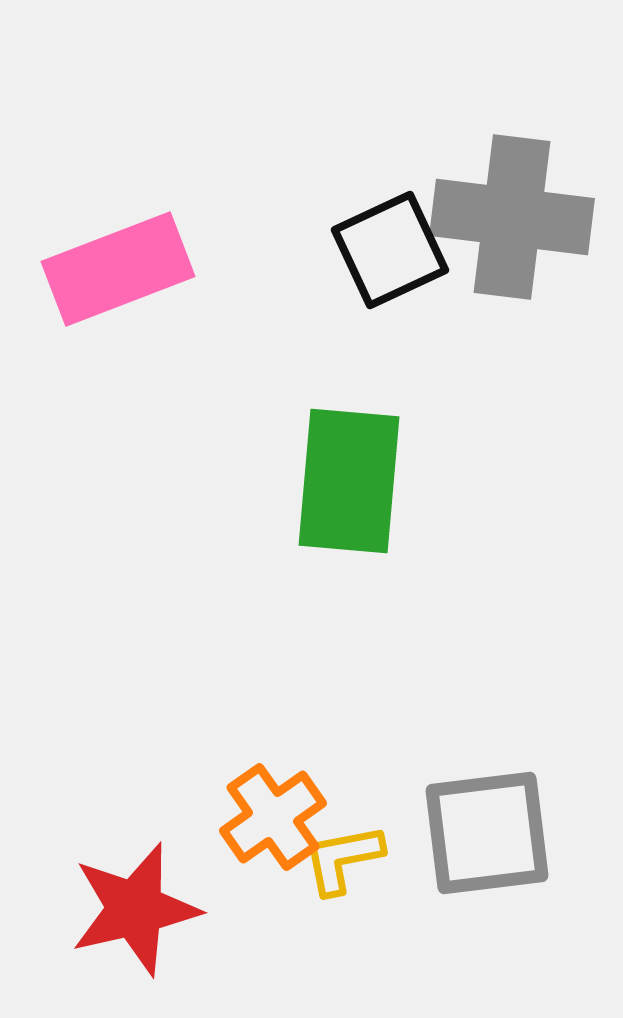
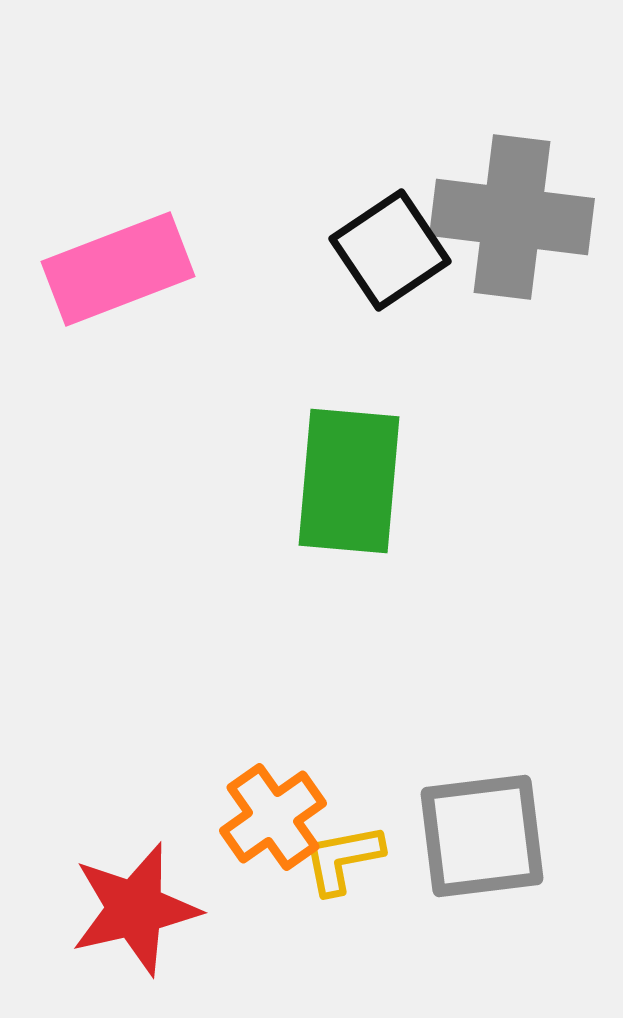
black square: rotated 9 degrees counterclockwise
gray square: moved 5 px left, 3 px down
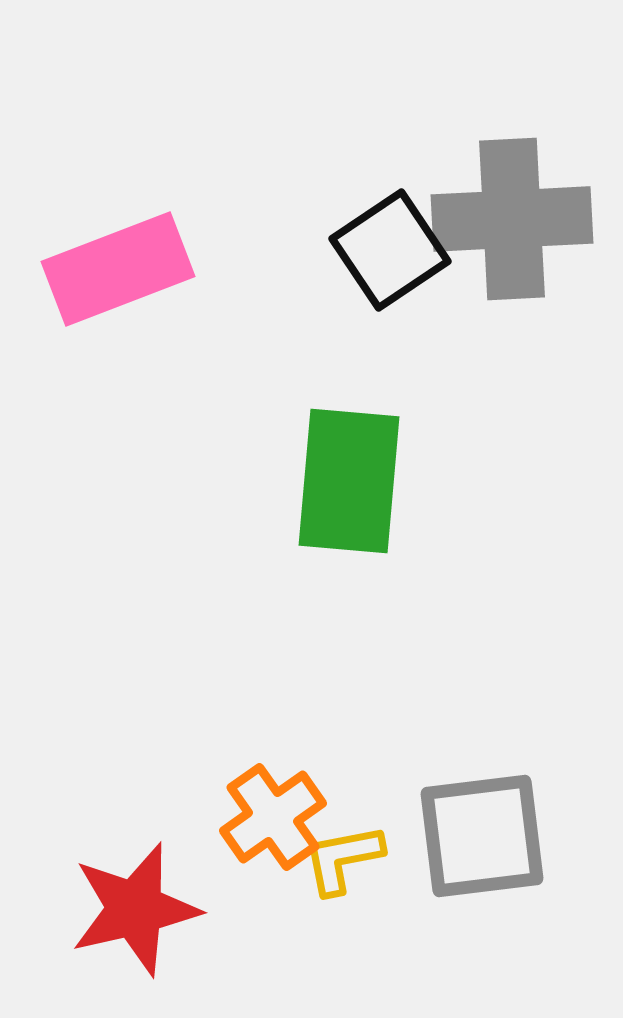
gray cross: moved 2 px down; rotated 10 degrees counterclockwise
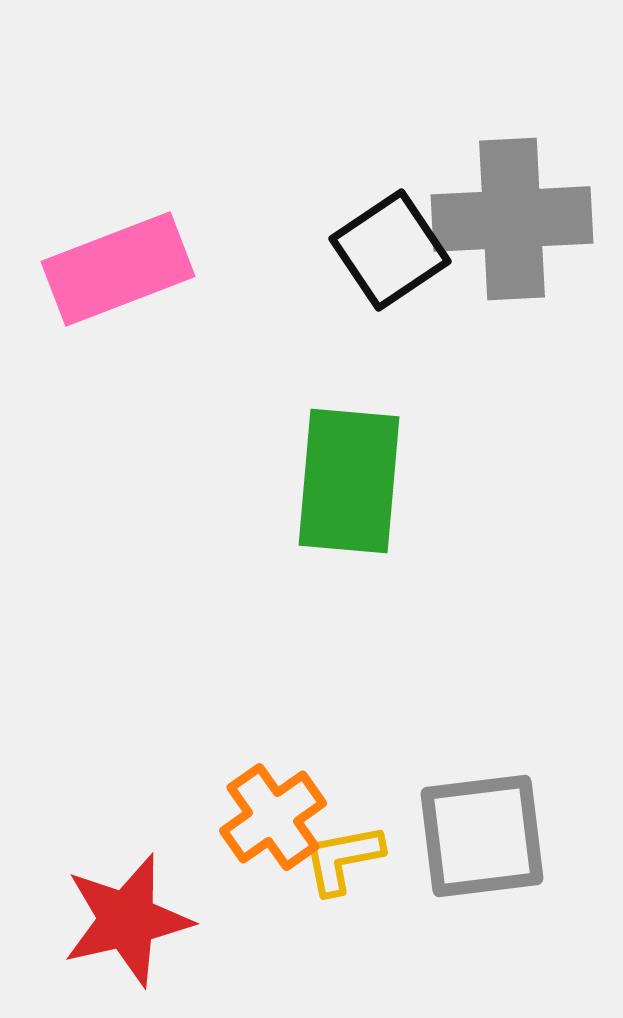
red star: moved 8 px left, 11 px down
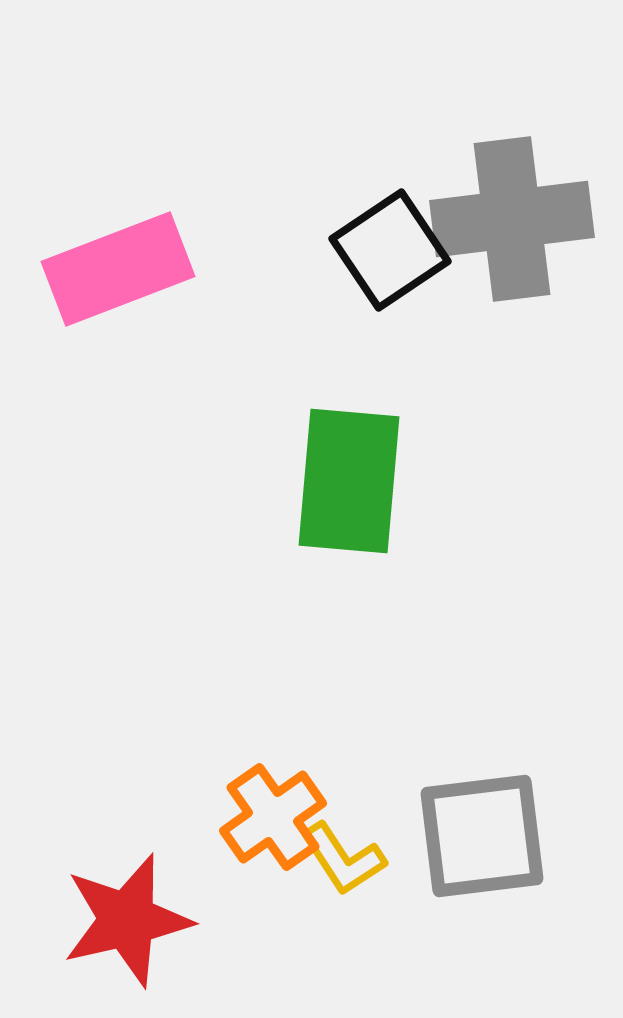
gray cross: rotated 4 degrees counterclockwise
yellow L-shape: rotated 112 degrees counterclockwise
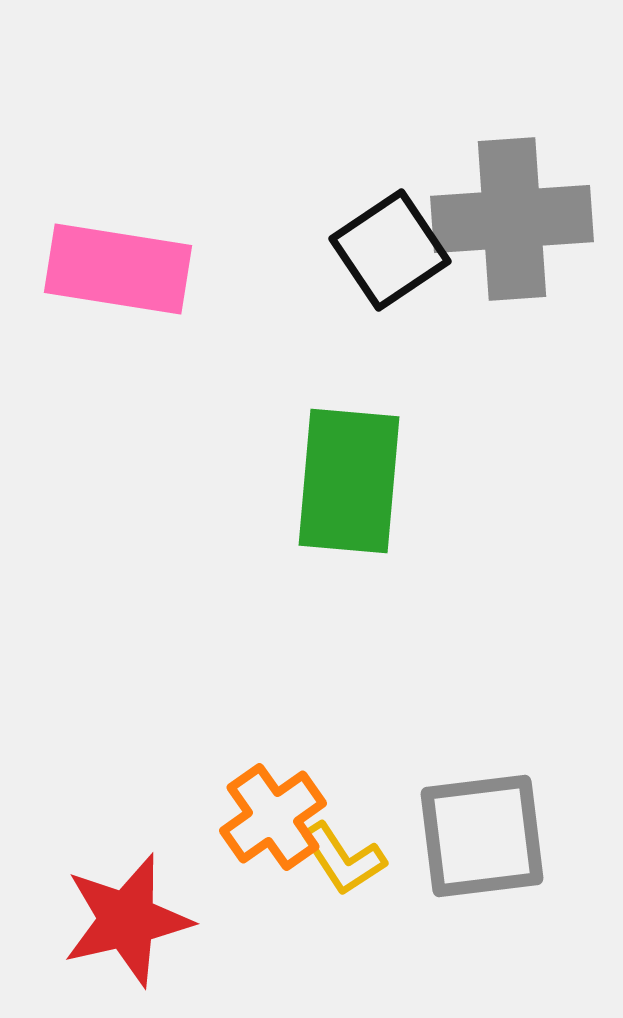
gray cross: rotated 3 degrees clockwise
pink rectangle: rotated 30 degrees clockwise
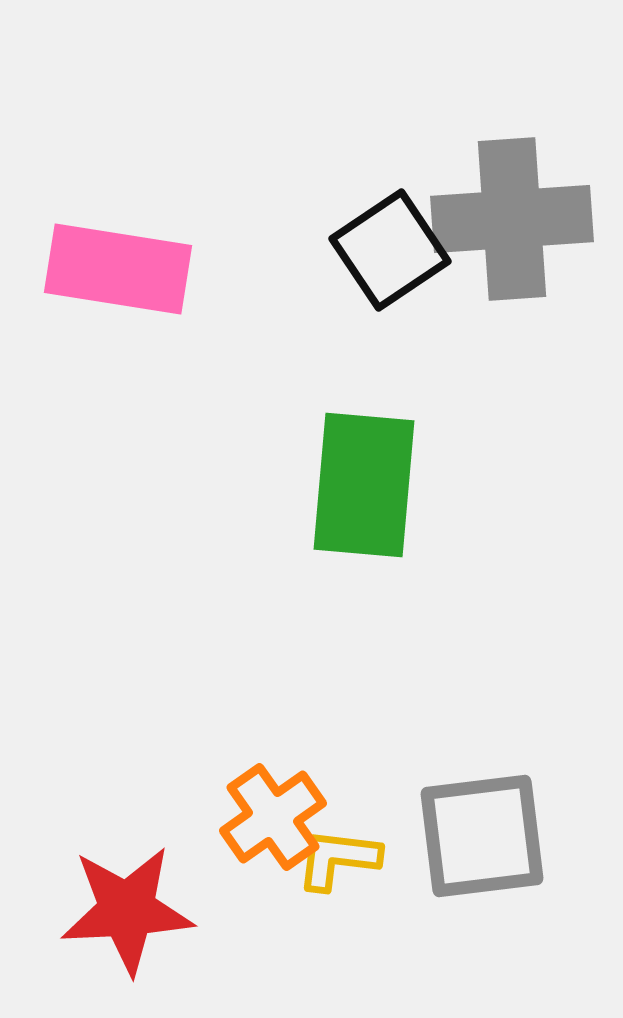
green rectangle: moved 15 px right, 4 px down
yellow L-shape: moved 5 px left; rotated 130 degrees clockwise
red star: moved 10 px up; rotated 10 degrees clockwise
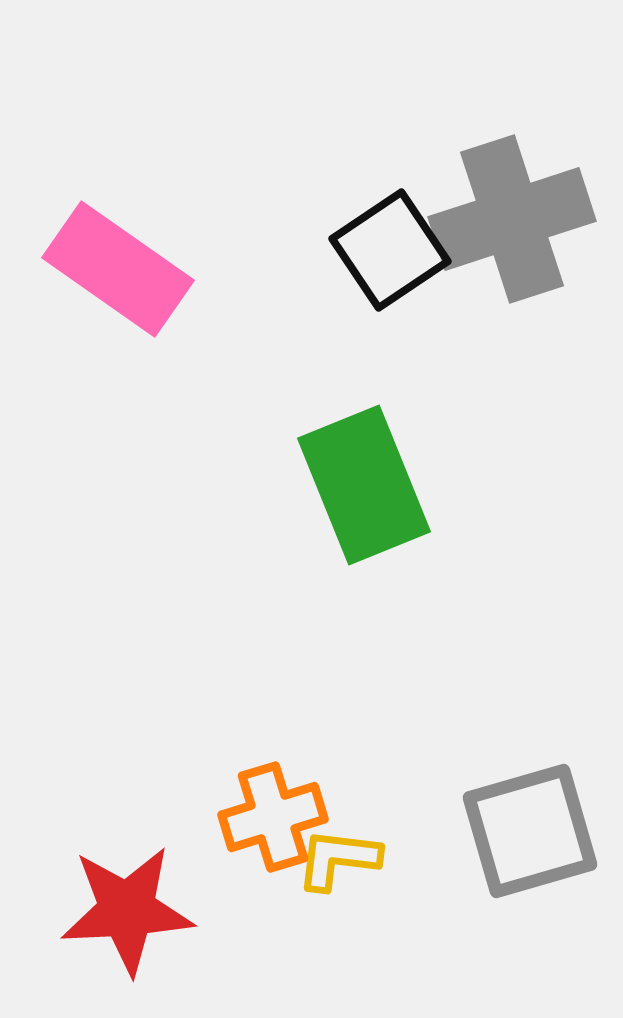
gray cross: rotated 14 degrees counterclockwise
pink rectangle: rotated 26 degrees clockwise
green rectangle: rotated 27 degrees counterclockwise
orange cross: rotated 18 degrees clockwise
gray square: moved 48 px right, 5 px up; rotated 9 degrees counterclockwise
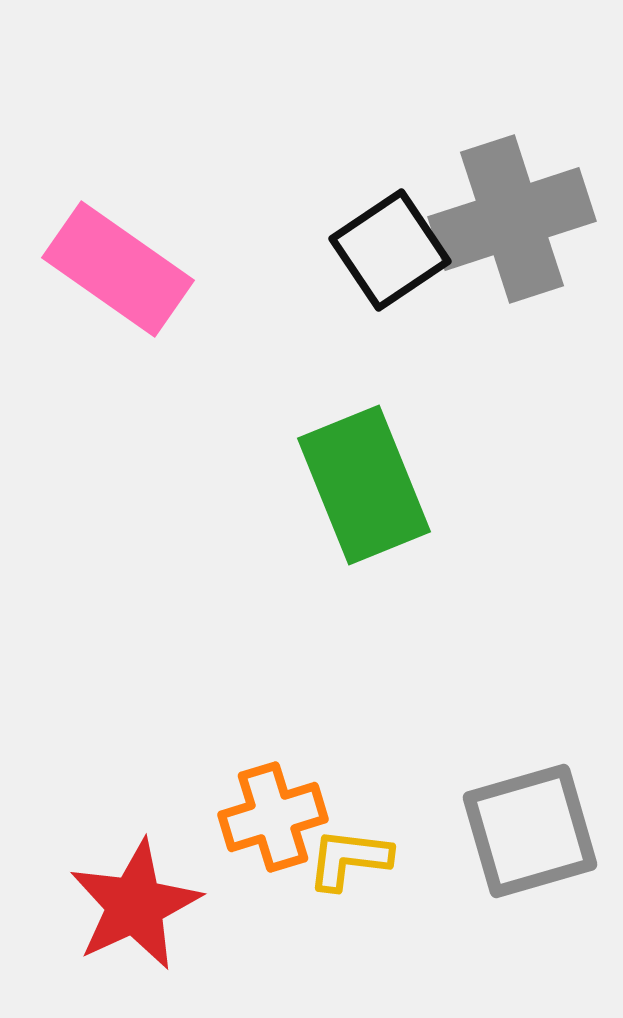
yellow L-shape: moved 11 px right
red star: moved 8 px right, 5 px up; rotated 22 degrees counterclockwise
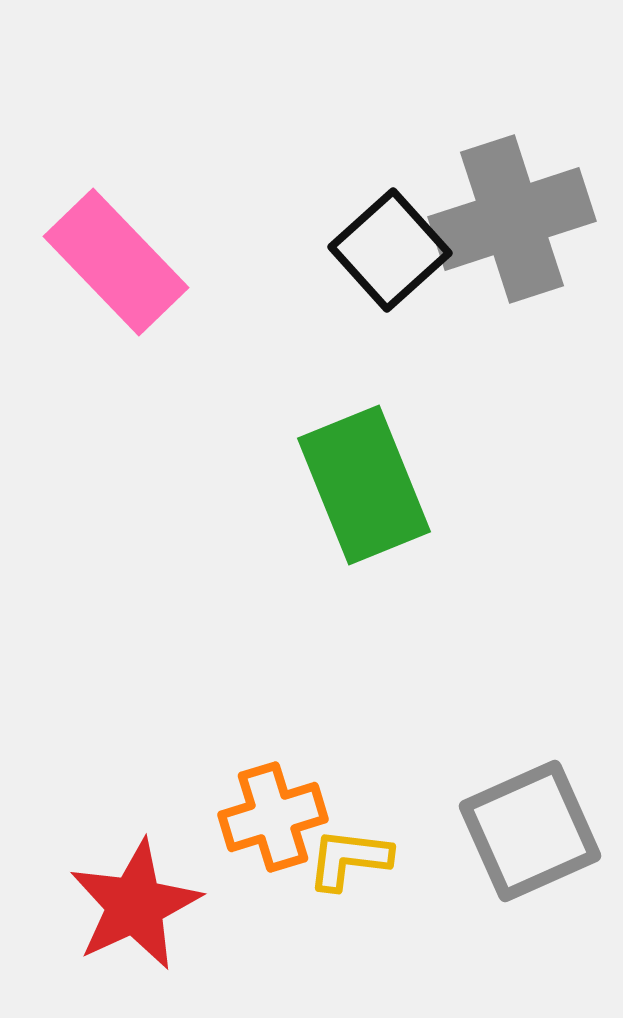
black square: rotated 8 degrees counterclockwise
pink rectangle: moved 2 px left, 7 px up; rotated 11 degrees clockwise
gray square: rotated 8 degrees counterclockwise
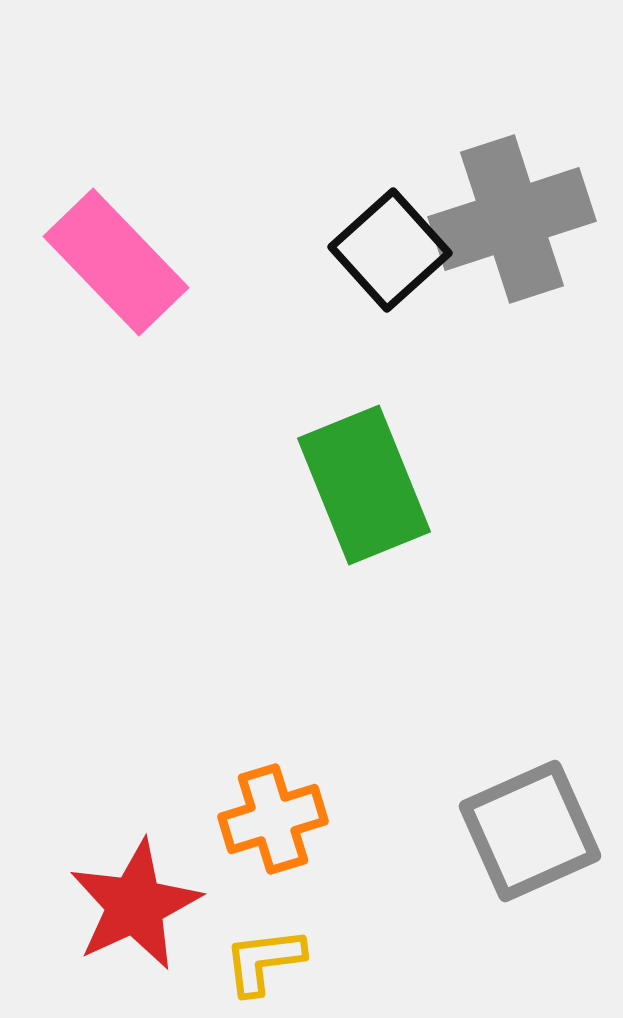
orange cross: moved 2 px down
yellow L-shape: moved 85 px left, 102 px down; rotated 14 degrees counterclockwise
